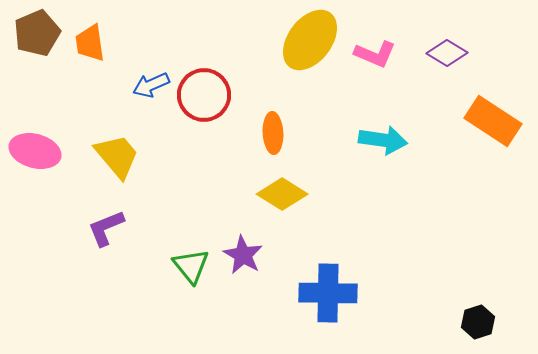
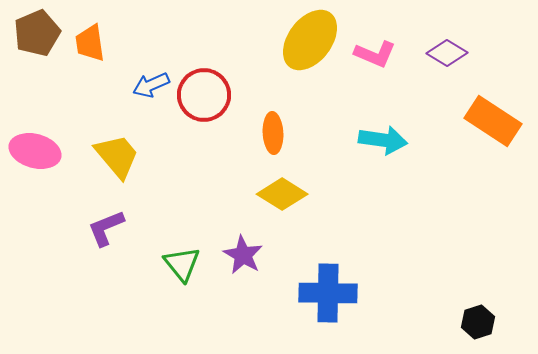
green triangle: moved 9 px left, 2 px up
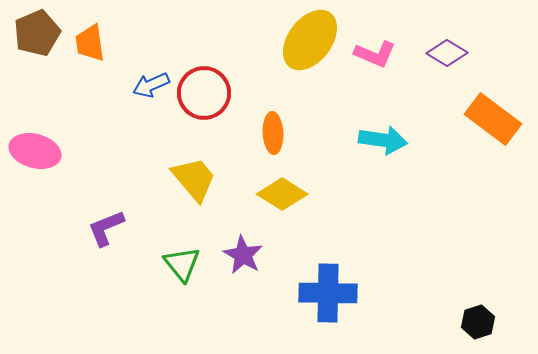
red circle: moved 2 px up
orange rectangle: moved 2 px up; rotated 4 degrees clockwise
yellow trapezoid: moved 77 px right, 23 px down
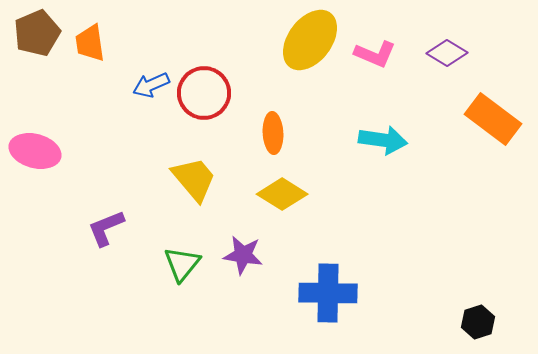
purple star: rotated 21 degrees counterclockwise
green triangle: rotated 18 degrees clockwise
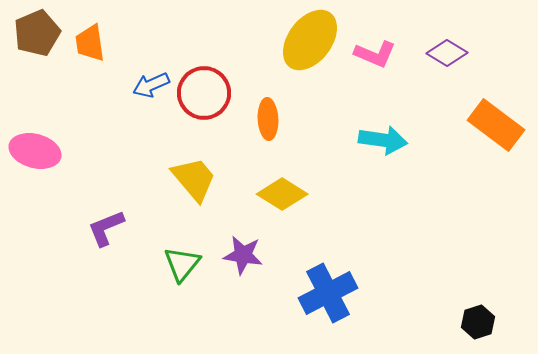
orange rectangle: moved 3 px right, 6 px down
orange ellipse: moved 5 px left, 14 px up
blue cross: rotated 28 degrees counterclockwise
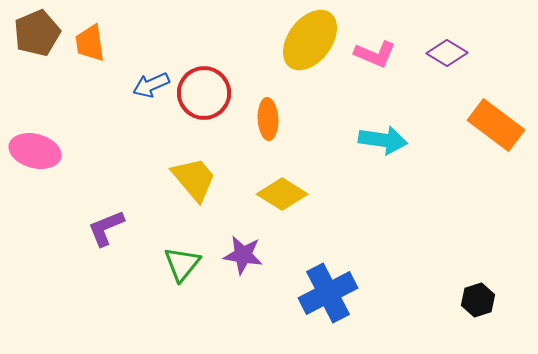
black hexagon: moved 22 px up
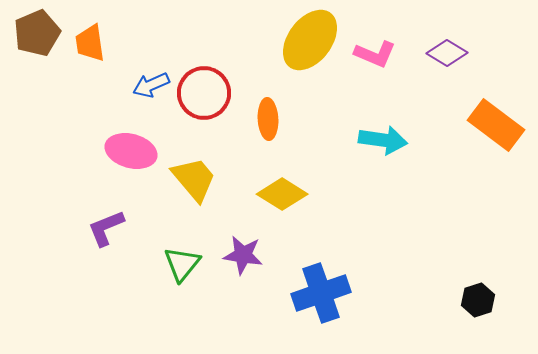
pink ellipse: moved 96 px right
blue cross: moved 7 px left; rotated 8 degrees clockwise
